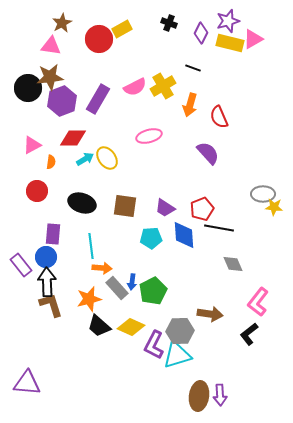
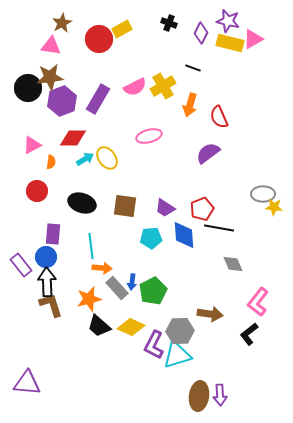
purple star at (228, 21): rotated 30 degrees clockwise
purple semicircle at (208, 153): rotated 85 degrees counterclockwise
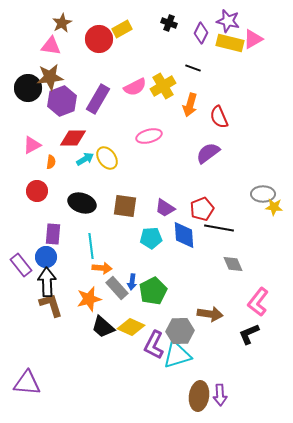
black trapezoid at (99, 326): moved 4 px right, 1 px down
black L-shape at (249, 334): rotated 15 degrees clockwise
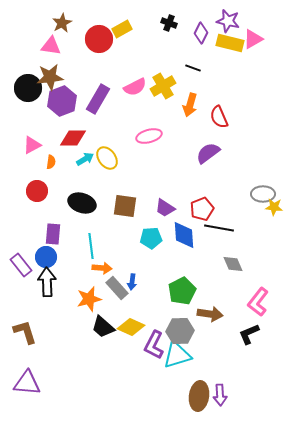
green pentagon at (153, 291): moved 29 px right
brown L-shape at (51, 305): moved 26 px left, 27 px down
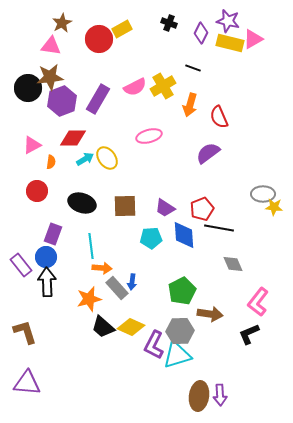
brown square at (125, 206): rotated 10 degrees counterclockwise
purple rectangle at (53, 234): rotated 15 degrees clockwise
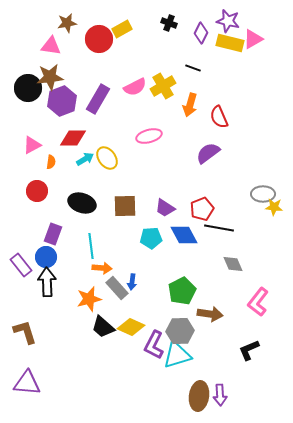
brown star at (62, 23): moved 5 px right; rotated 18 degrees clockwise
blue diamond at (184, 235): rotated 24 degrees counterclockwise
black L-shape at (249, 334): moved 16 px down
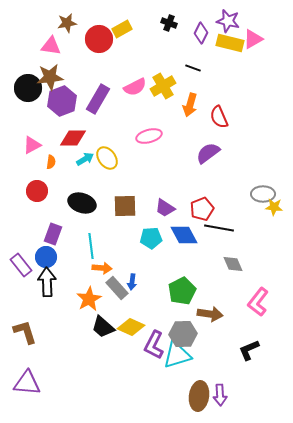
orange star at (89, 299): rotated 15 degrees counterclockwise
gray hexagon at (180, 331): moved 3 px right, 3 px down
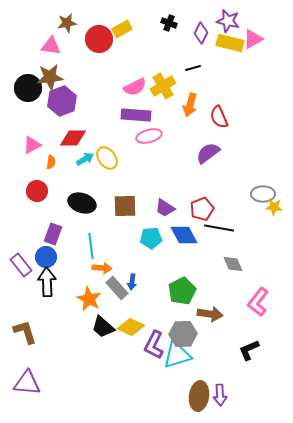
black line at (193, 68): rotated 35 degrees counterclockwise
purple rectangle at (98, 99): moved 38 px right, 16 px down; rotated 64 degrees clockwise
orange star at (89, 299): rotated 15 degrees counterclockwise
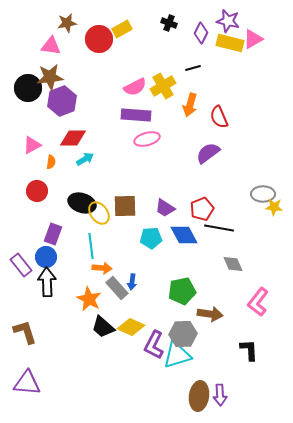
pink ellipse at (149, 136): moved 2 px left, 3 px down
yellow ellipse at (107, 158): moved 8 px left, 55 px down
green pentagon at (182, 291): rotated 16 degrees clockwise
black L-shape at (249, 350): rotated 110 degrees clockwise
